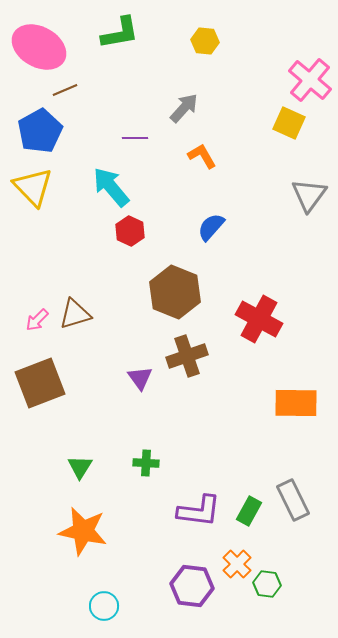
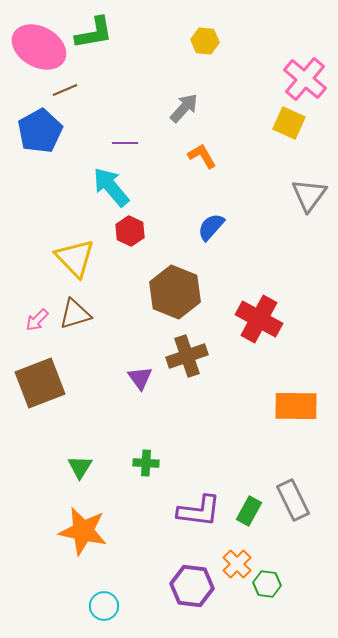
green L-shape: moved 26 px left
pink cross: moved 5 px left, 1 px up
purple line: moved 10 px left, 5 px down
yellow triangle: moved 42 px right, 71 px down
orange rectangle: moved 3 px down
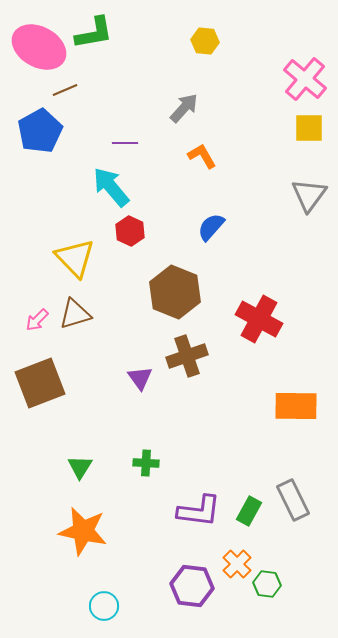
yellow square: moved 20 px right, 5 px down; rotated 24 degrees counterclockwise
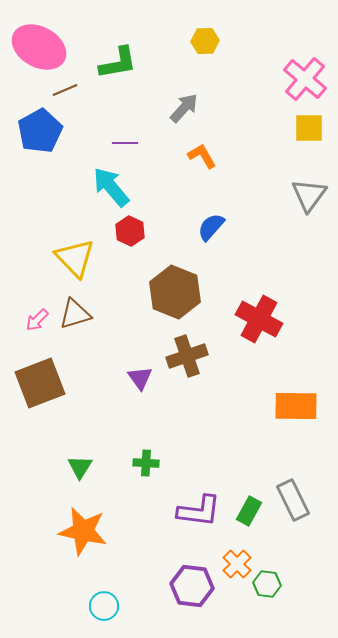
green L-shape: moved 24 px right, 30 px down
yellow hexagon: rotated 8 degrees counterclockwise
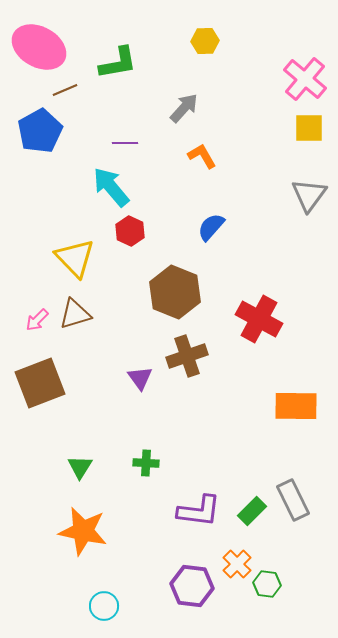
green rectangle: moved 3 px right; rotated 16 degrees clockwise
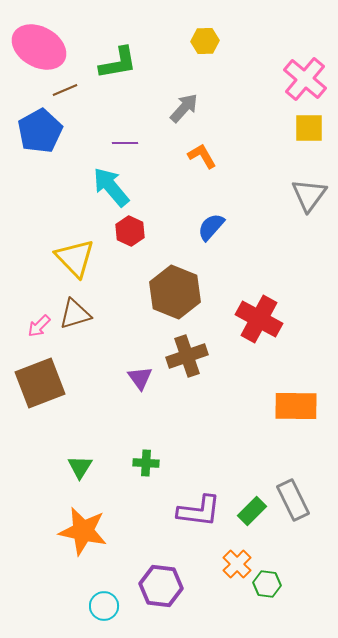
pink arrow: moved 2 px right, 6 px down
purple hexagon: moved 31 px left
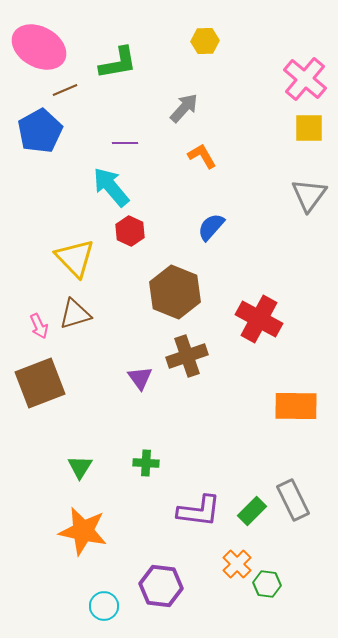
pink arrow: rotated 70 degrees counterclockwise
